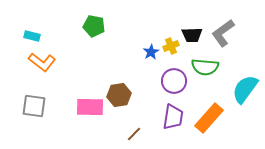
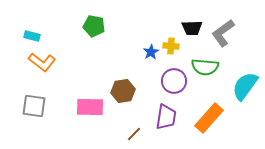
black trapezoid: moved 7 px up
yellow cross: rotated 28 degrees clockwise
cyan semicircle: moved 3 px up
brown hexagon: moved 4 px right, 4 px up
purple trapezoid: moved 7 px left
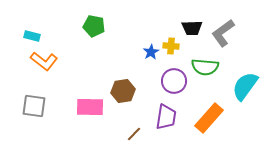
orange L-shape: moved 2 px right, 1 px up
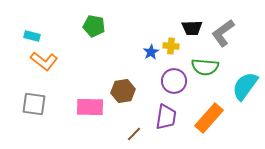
gray square: moved 2 px up
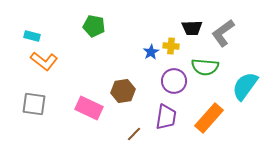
pink rectangle: moved 1 px left, 1 px down; rotated 24 degrees clockwise
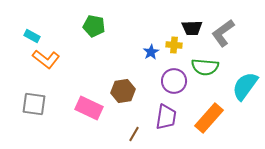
cyan rectangle: rotated 14 degrees clockwise
yellow cross: moved 3 px right, 1 px up
orange L-shape: moved 2 px right, 2 px up
brown line: rotated 14 degrees counterclockwise
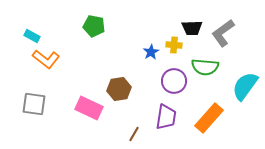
brown hexagon: moved 4 px left, 2 px up
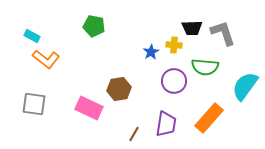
gray L-shape: rotated 108 degrees clockwise
purple trapezoid: moved 7 px down
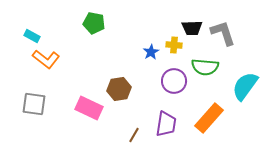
green pentagon: moved 3 px up
brown line: moved 1 px down
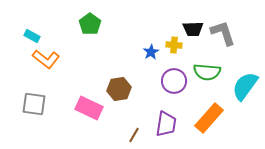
green pentagon: moved 4 px left, 1 px down; rotated 25 degrees clockwise
black trapezoid: moved 1 px right, 1 px down
green semicircle: moved 2 px right, 5 px down
